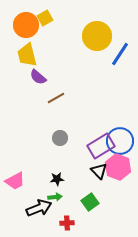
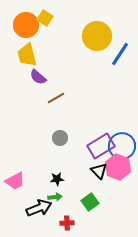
yellow square: rotated 28 degrees counterclockwise
blue circle: moved 2 px right, 5 px down
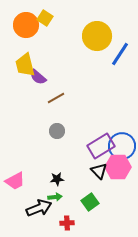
yellow trapezoid: moved 2 px left, 10 px down
gray circle: moved 3 px left, 7 px up
pink hexagon: rotated 20 degrees counterclockwise
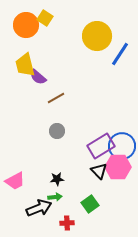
green square: moved 2 px down
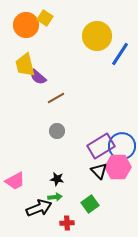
black star: rotated 16 degrees clockwise
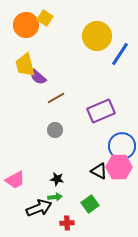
gray circle: moved 2 px left, 1 px up
purple rectangle: moved 35 px up; rotated 8 degrees clockwise
pink hexagon: moved 1 px right
black triangle: rotated 18 degrees counterclockwise
pink trapezoid: moved 1 px up
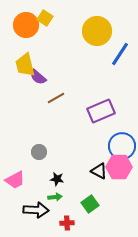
yellow circle: moved 5 px up
gray circle: moved 16 px left, 22 px down
black arrow: moved 3 px left, 2 px down; rotated 25 degrees clockwise
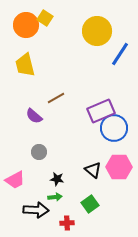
purple semicircle: moved 4 px left, 39 px down
blue circle: moved 8 px left, 18 px up
black triangle: moved 6 px left, 1 px up; rotated 12 degrees clockwise
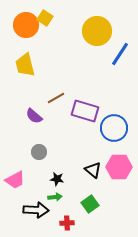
purple rectangle: moved 16 px left; rotated 40 degrees clockwise
